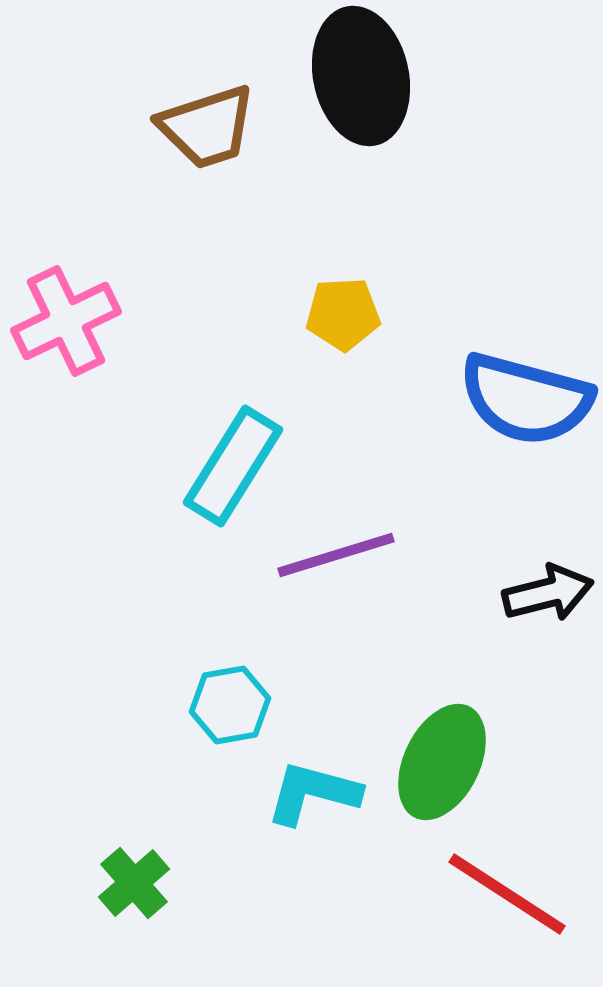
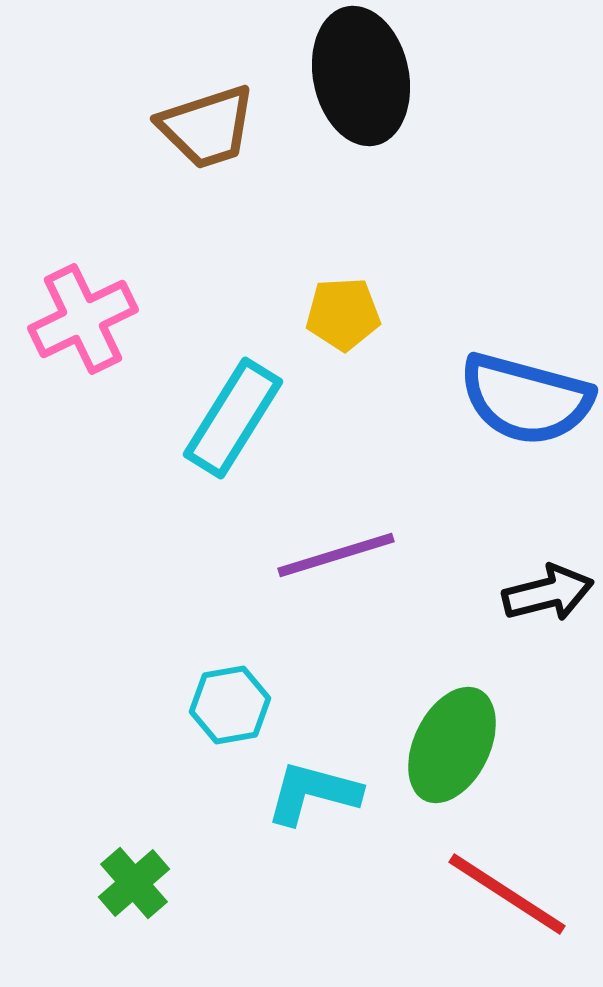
pink cross: moved 17 px right, 2 px up
cyan rectangle: moved 48 px up
green ellipse: moved 10 px right, 17 px up
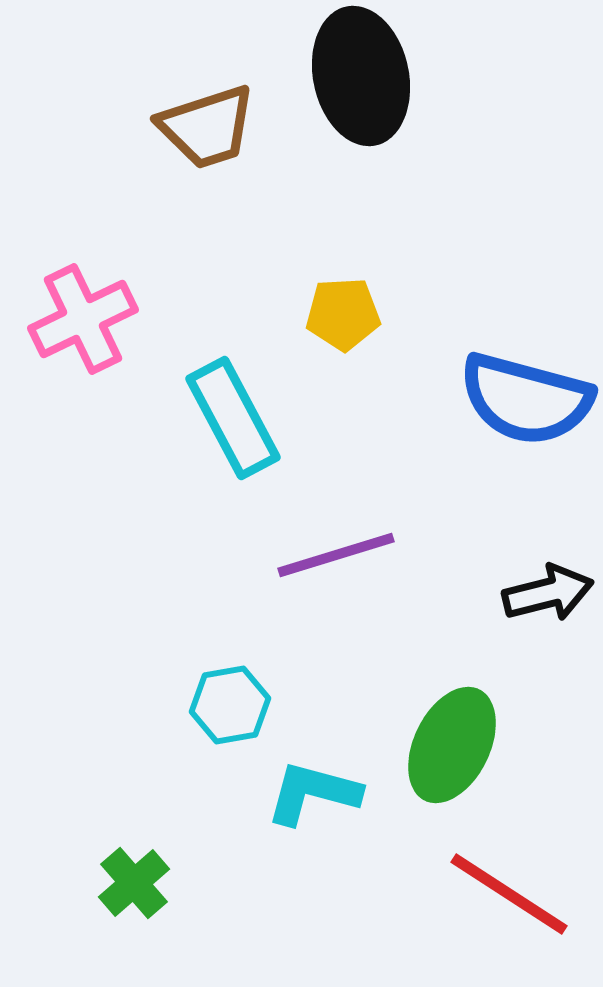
cyan rectangle: rotated 60 degrees counterclockwise
red line: moved 2 px right
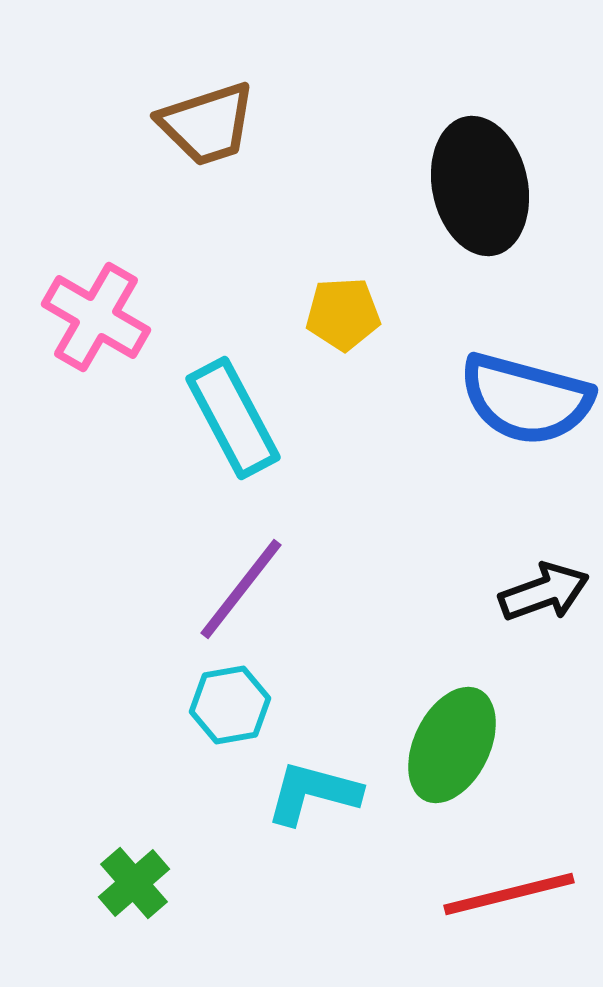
black ellipse: moved 119 px right, 110 px down
brown trapezoid: moved 3 px up
pink cross: moved 13 px right, 2 px up; rotated 34 degrees counterclockwise
purple line: moved 95 px left, 34 px down; rotated 35 degrees counterclockwise
black arrow: moved 4 px left, 1 px up; rotated 6 degrees counterclockwise
red line: rotated 47 degrees counterclockwise
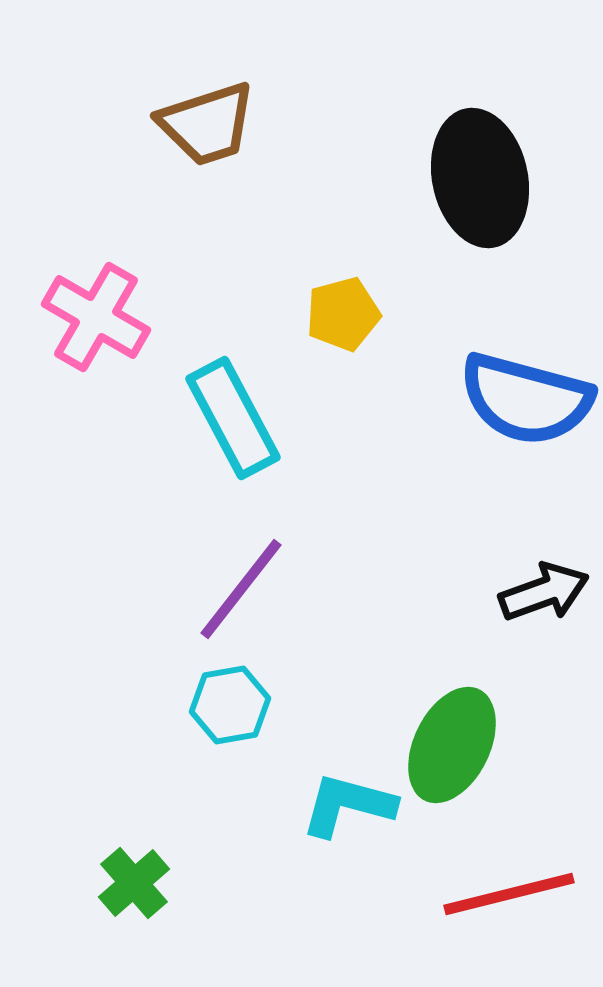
black ellipse: moved 8 px up
yellow pentagon: rotated 12 degrees counterclockwise
cyan L-shape: moved 35 px right, 12 px down
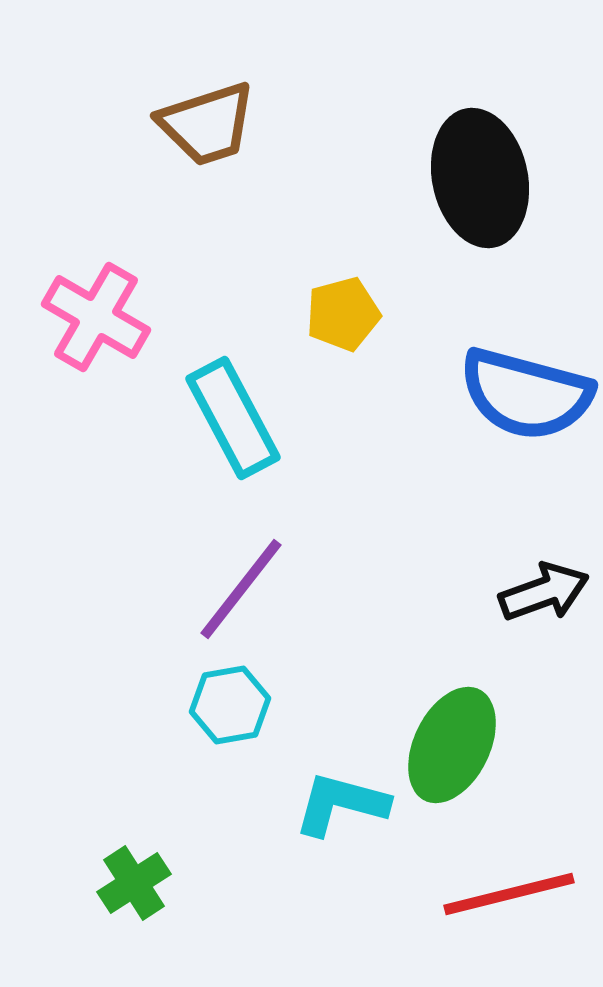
blue semicircle: moved 5 px up
cyan L-shape: moved 7 px left, 1 px up
green cross: rotated 8 degrees clockwise
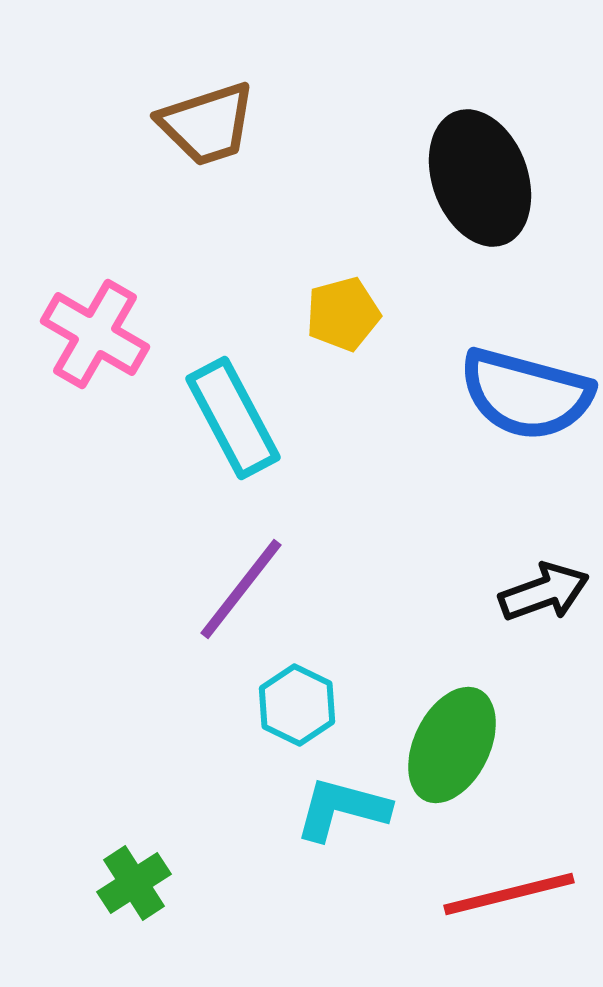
black ellipse: rotated 8 degrees counterclockwise
pink cross: moved 1 px left, 17 px down
cyan hexagon: moved 67 px right; rotated 24 degrees counterclockwise
cyan L-shape: moved 1 px right, 5 px down
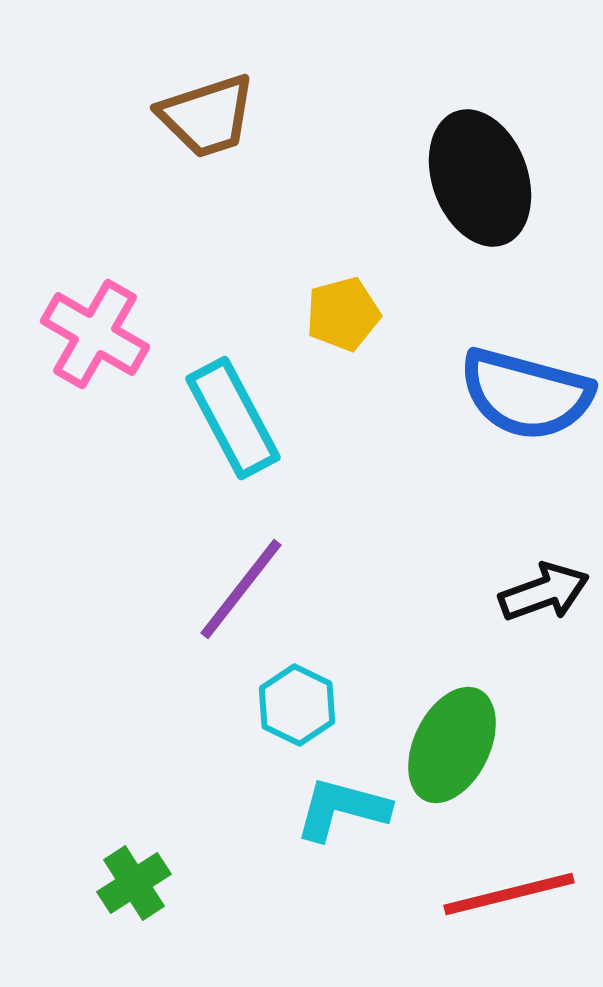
brown trapezoid: moved 8 px up
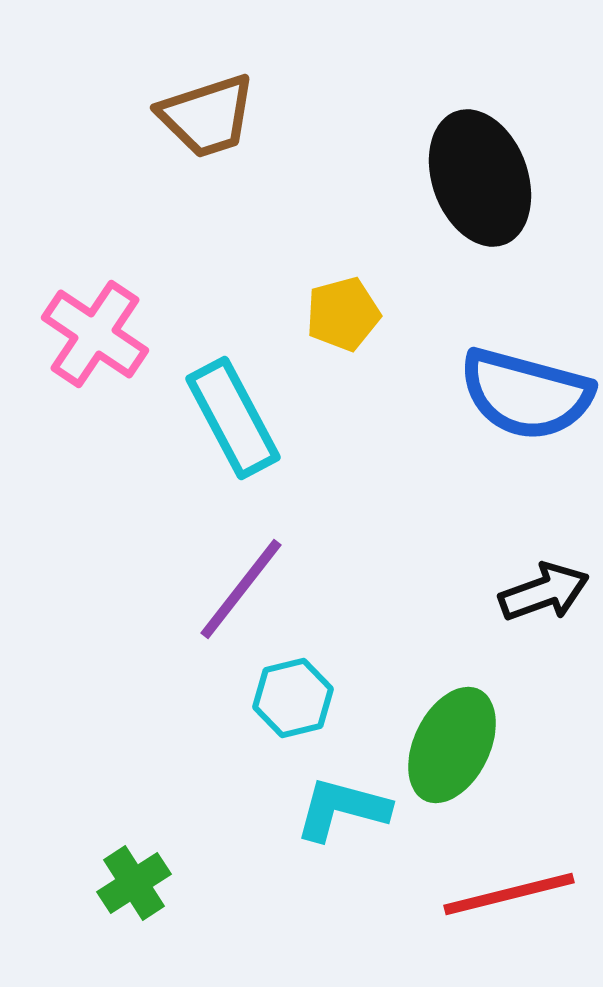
pink cross: rotated 4 degrees clockwise
cyan hexagon: moved 4 px left, 7 px up; rotated 20 degrees clockwise
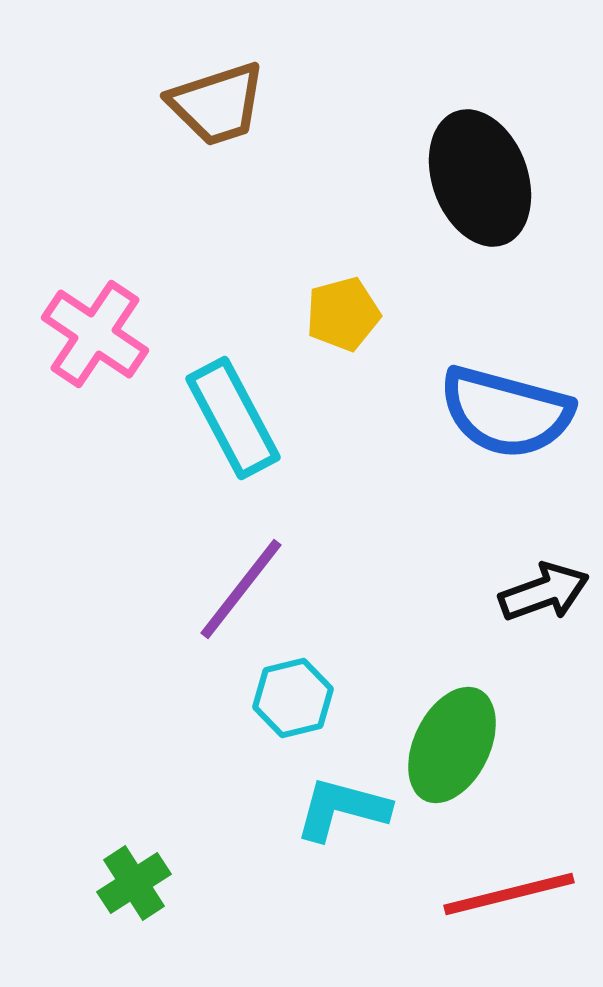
brown trapezoid: moved 10 px right, 12 px up
blue semicircle: moved 20 px left, 18 px down
